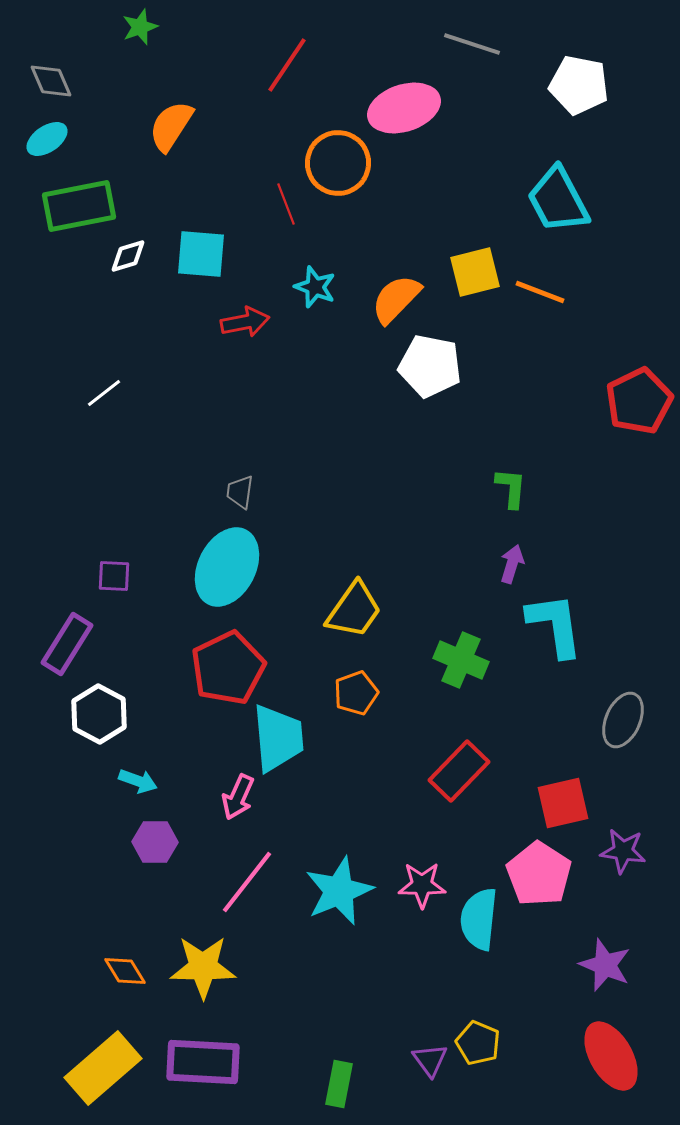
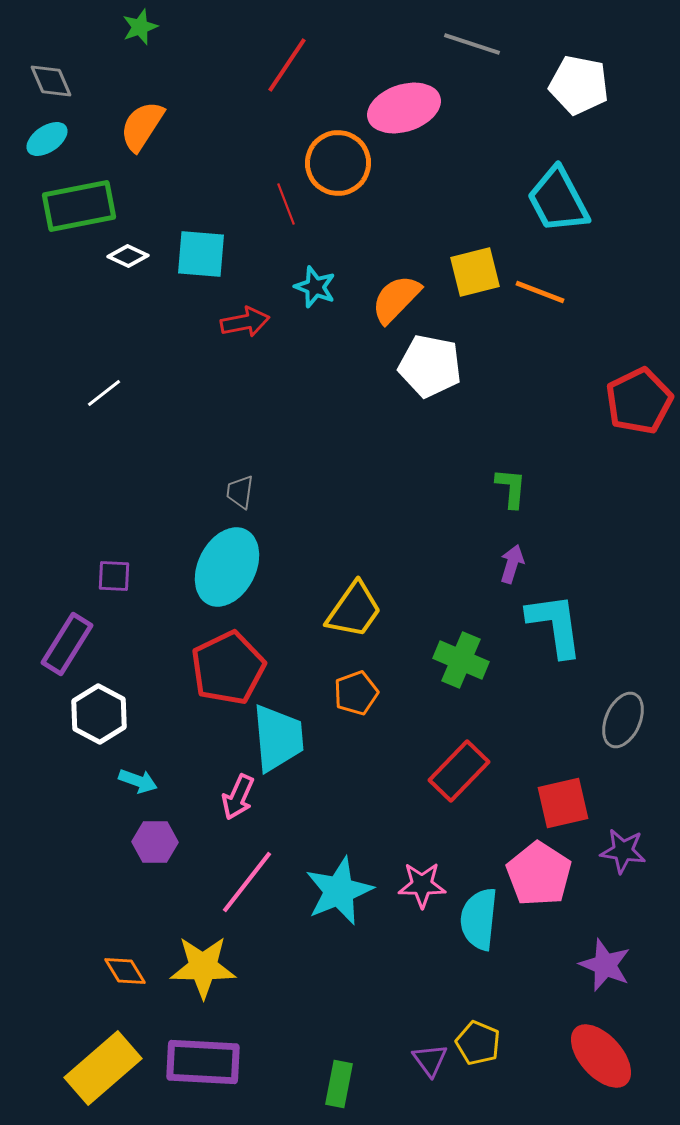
orange semicircle at (171, 126): moved 29 px left
white diamond at (128, 256): rotated 42 degrees clockwise
red ellipse at (611, 1056): moved 10 px left; rotated 12 degrees counterclockwise
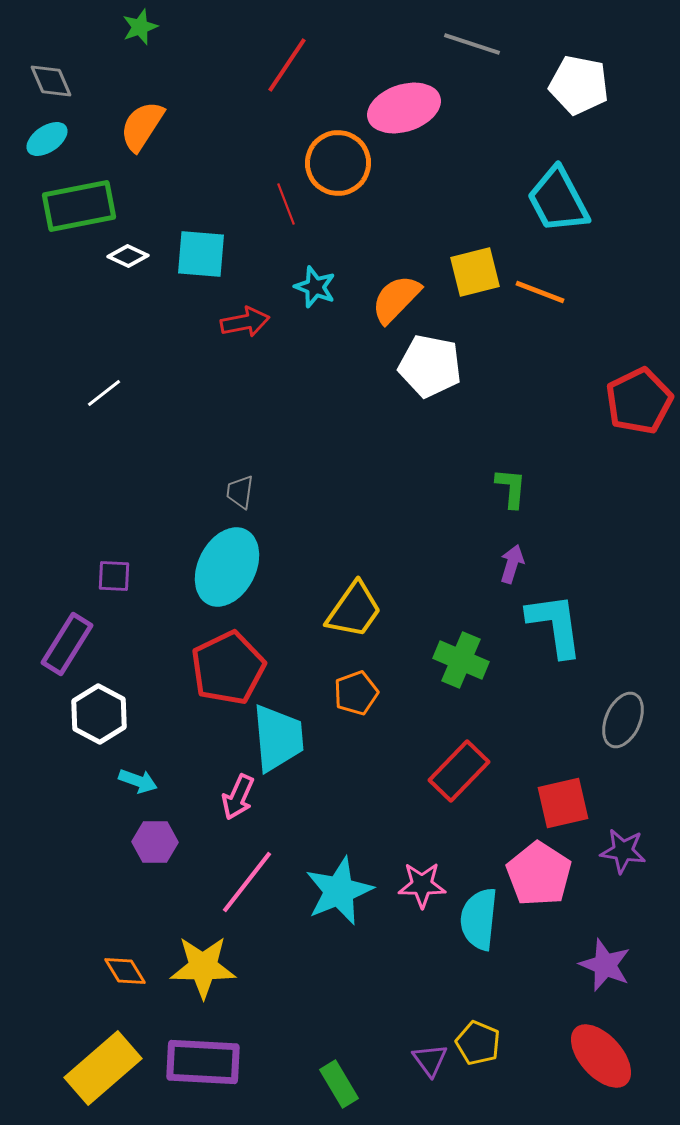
green rectangle at (339, 1084): rotated 42 degrees counterclockwise
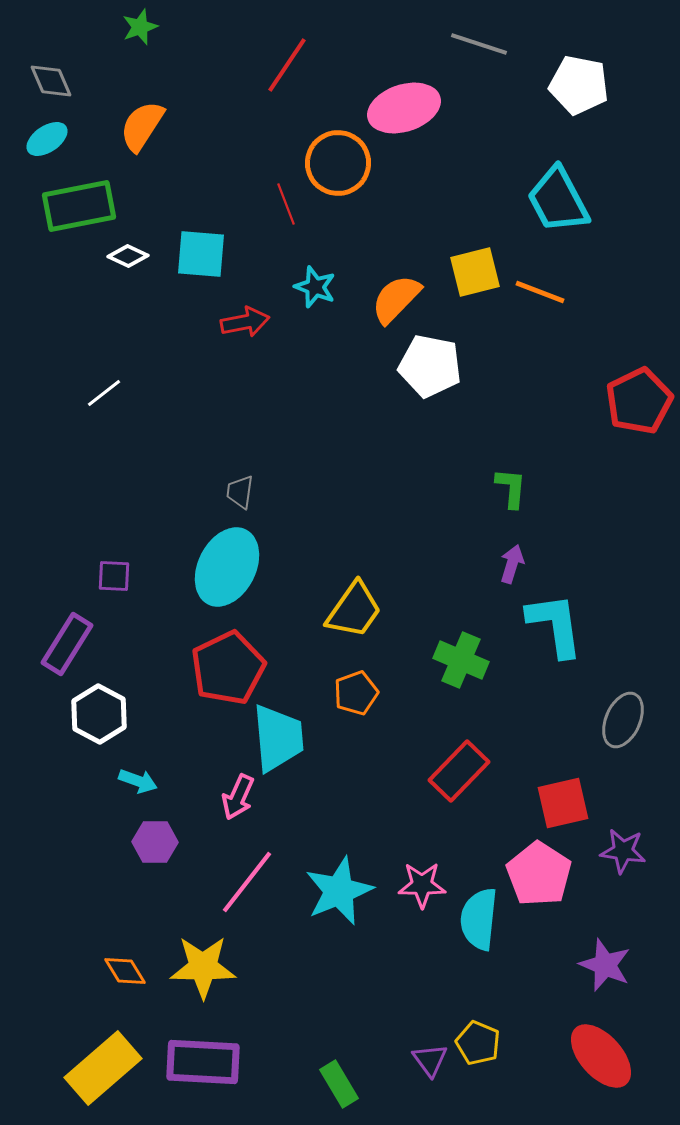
gray line at (472, 44): moved 7 px right
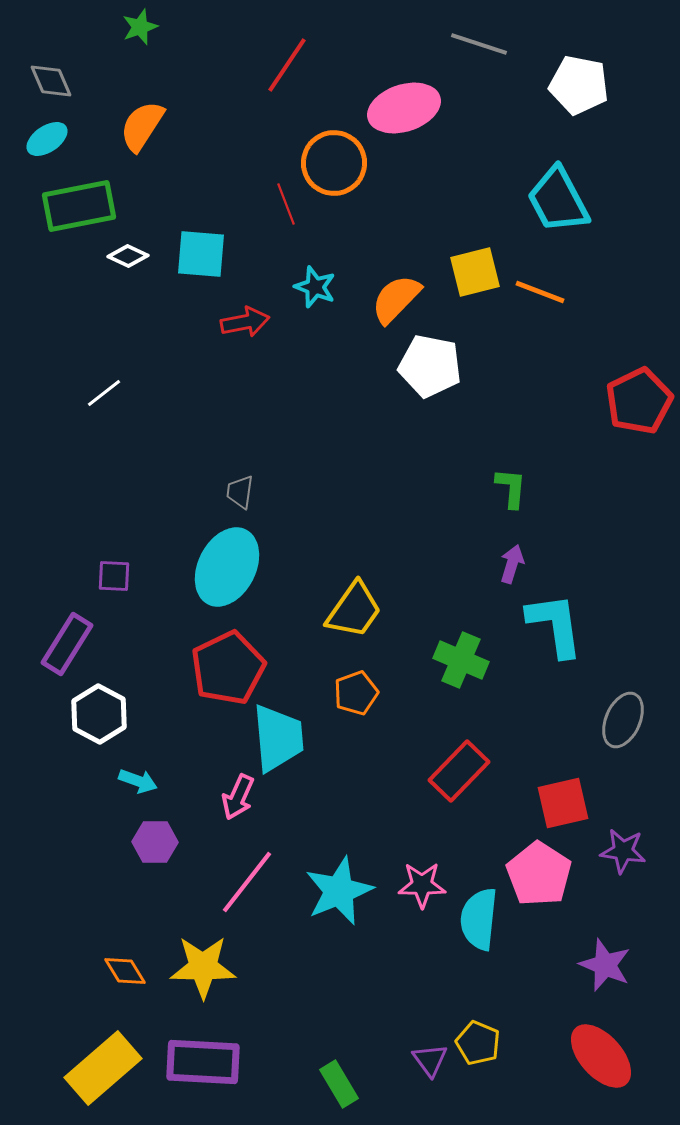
orange circle at (338, 163): moved 4 px left
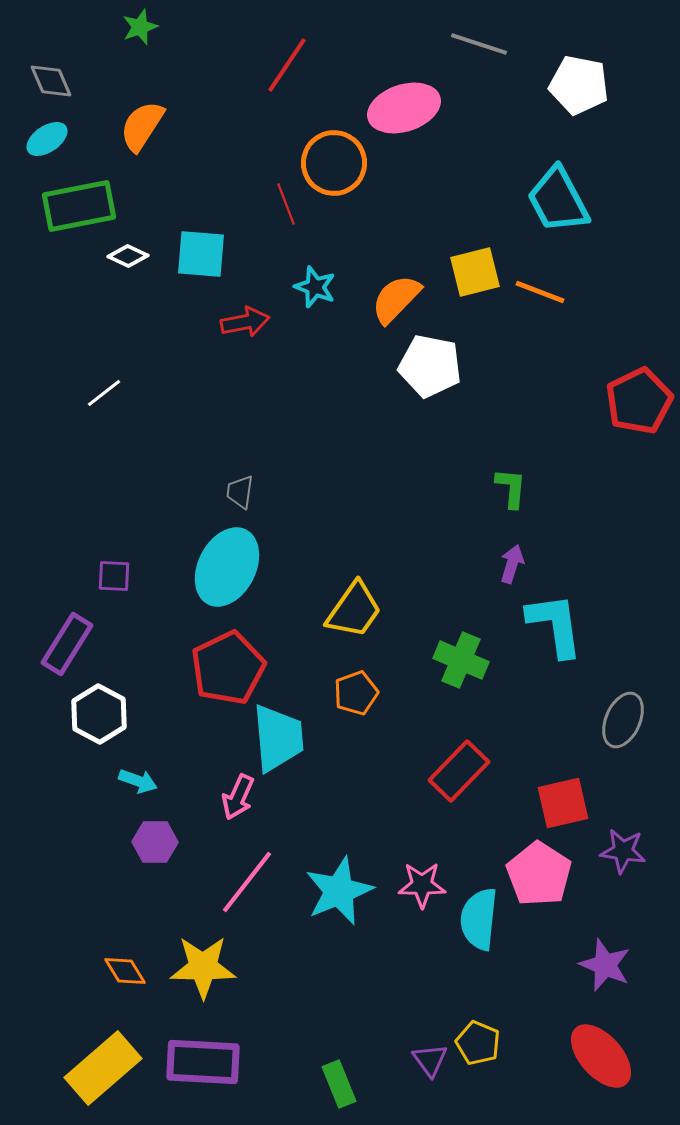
green rectangle at (339, 1084): rotated 9 degrees clockwise
